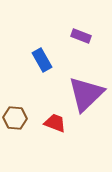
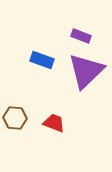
blue rectangle: rotated 40 degrees counterclockwise
purple triangle: moved 23 px up
red trapezoid: moved 1 px left
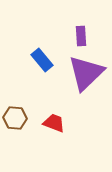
purple rectangle: rotated 66 degrees clockwise
blue rectangle: rotated 30 degrees clockwise
purple triangle: moved 2 px down
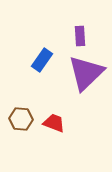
purple rectangle: moved 1 px left
blue rectangle: rotated 75 degrees clockwise
brown hexagon: moved 6 px right, 1 px down
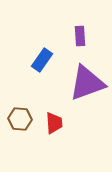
purple triangle: moved 1 px right, 10 px down; rotated 24 degrees clockwise
brown hexagon: moved 1 px left
red trapezoid: rotated 65 degrees clockwise
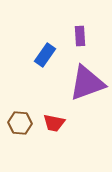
blue rectangle: moved 3 px right, 5 px up
brown hexagon: moved 4 px down
red trapezoid: rotated 105 degrees clockwise
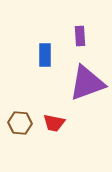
blue rectangle: rotated 35 degrees counterclockwise
